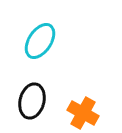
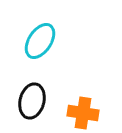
orange cross: rotated 20 degrees counterclockwise
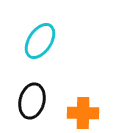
orange cross: rotated 8 degrees counterclockwise
